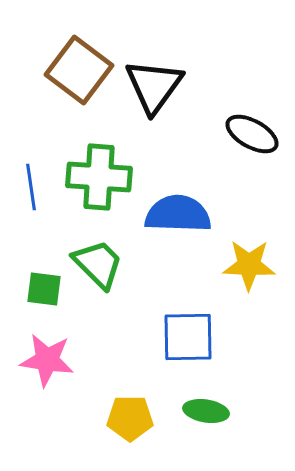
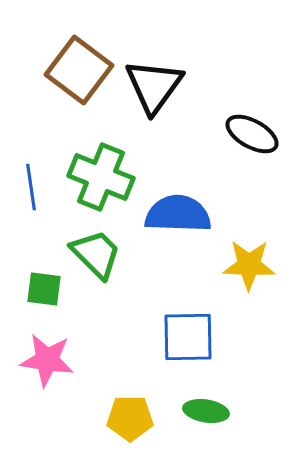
green cross: moved 2 px right; rotated 18 degrees clockwise
green trapezoid: moved 2 px left, 10 px up
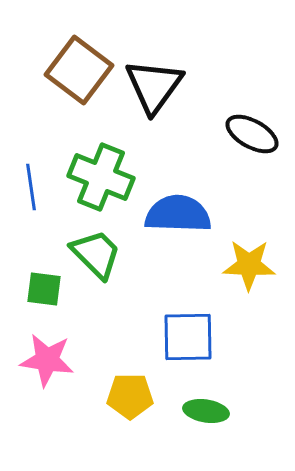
yellow pentagon: moved 22 px up
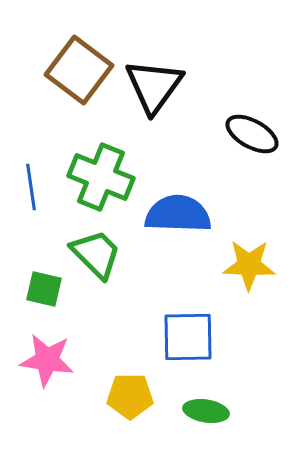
green square: rotated 6 degrees clockwise
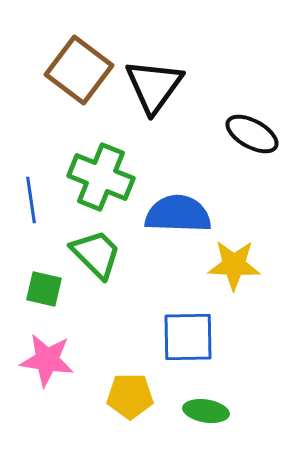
blue line: moved 13 px down
yellow star: moved 15 px left
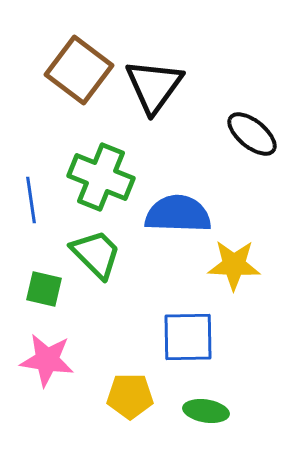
black ellipse: rotated 10 degrees clockwise
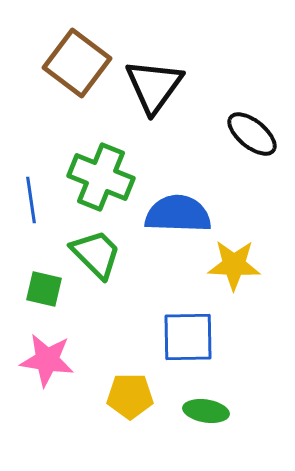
brown square: moved 2 px left, 7 px up
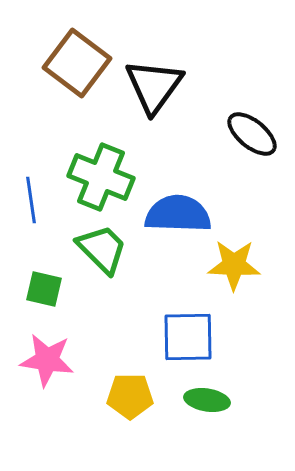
green trapezoid: moved 6 px right, 5 px up
green ellipse: moved 1 px right, 11 px up
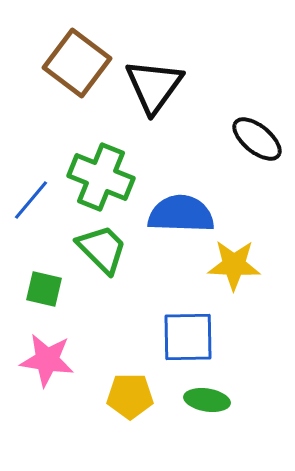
black ellipse: moved 5 px right, 5 px down
blue line: rotated 48 degrees clockwise
blue semicircle: moved 3 px right
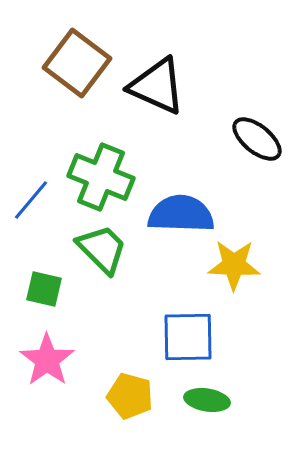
black triangle: moved 3 px right; rotated 42 degrees counterclockwise
pink star: rotated 28 degrees clockwise
yellow pentagon: rotated 15 degrees clockwise
